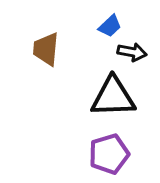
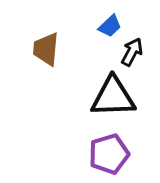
black arrow: rotated 72 degrees counterclockwise
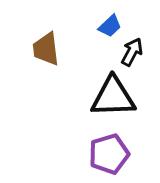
brown trapezoid: rotated 12 degrees counterclockwise
